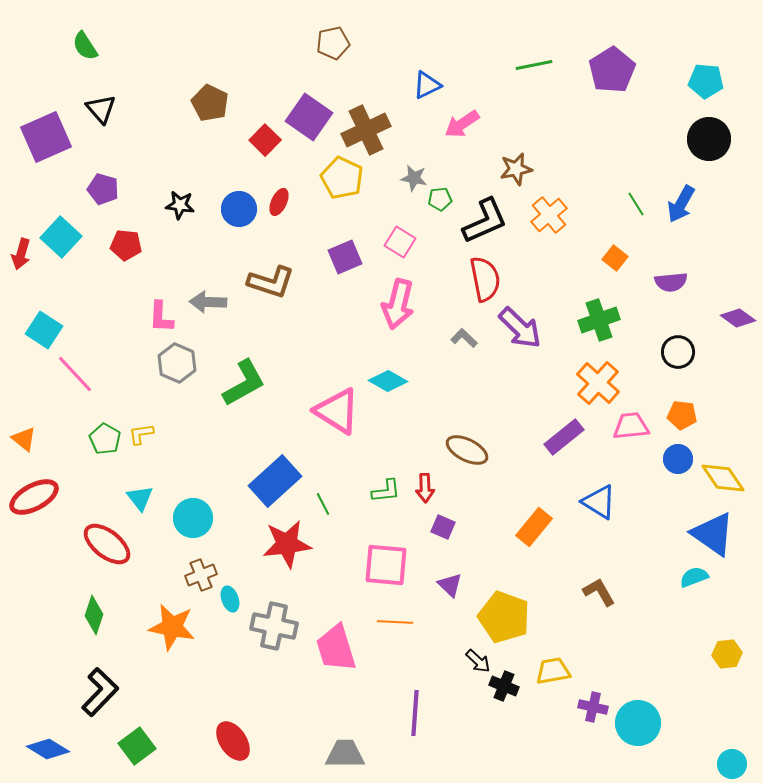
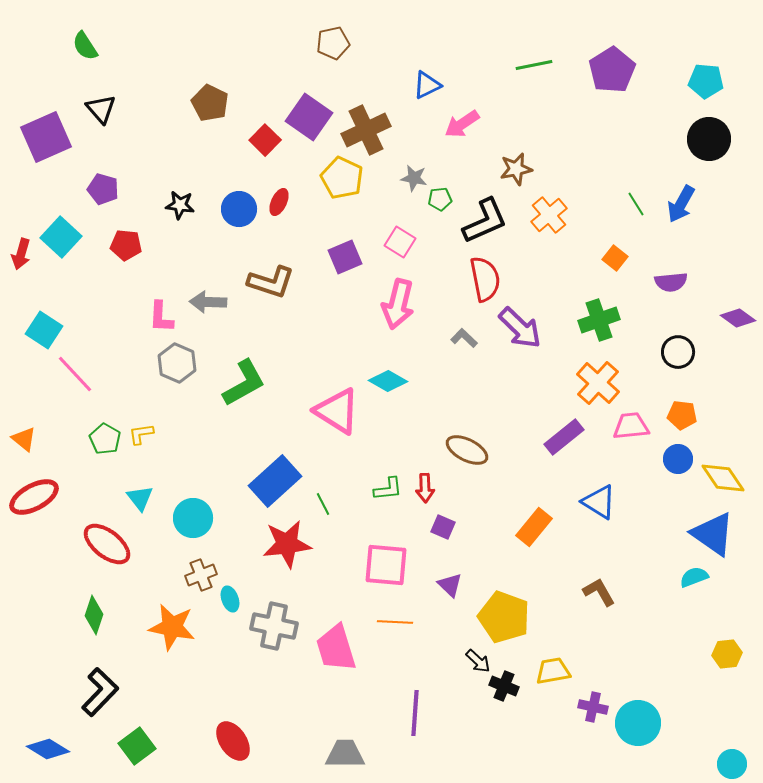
green L-shape at (386, 491): moved 2 px right, 2 px up
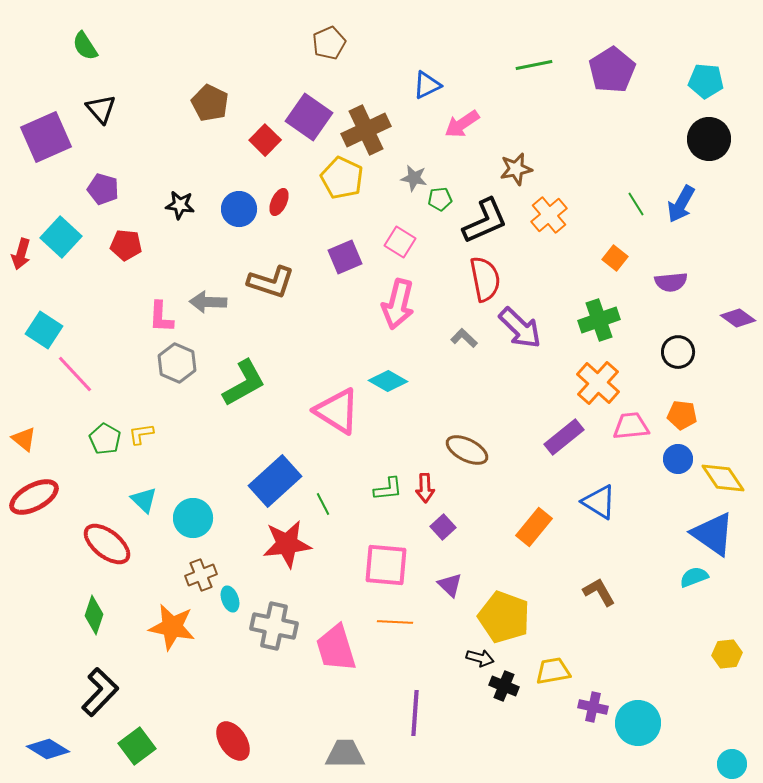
brown pentagon at (333, 43): moved 4 px left; rotated 12 degrees counterclockwise
cyan triangle at (140, 498): moved 4 px right, 2 px down; rotated 8 degrees counterclockwise
purple square at (443, 527): rotated 25 degrees clockwise
black arrow at (478, 661): moved 2 px right, 3 px up; rotated 28 degrees counterclockwise
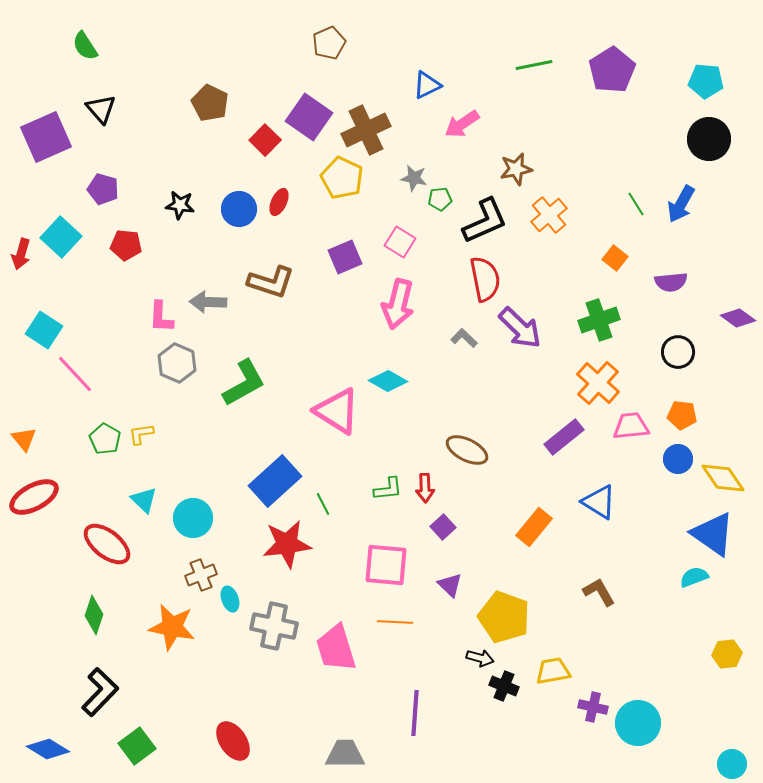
orange triangle at (24, 439): rotated 12 degrees clockwise
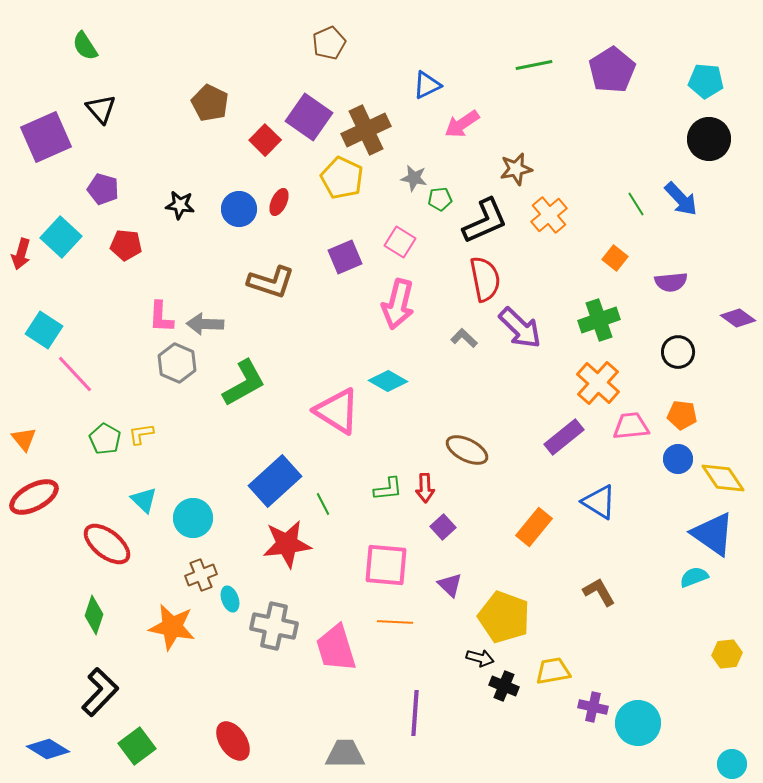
blue arrow at (681, 204): moved 5 px up; rotated 72 degrees counterclockwise
gray arrow at (208, 302): moved 3 px left, 22 px down
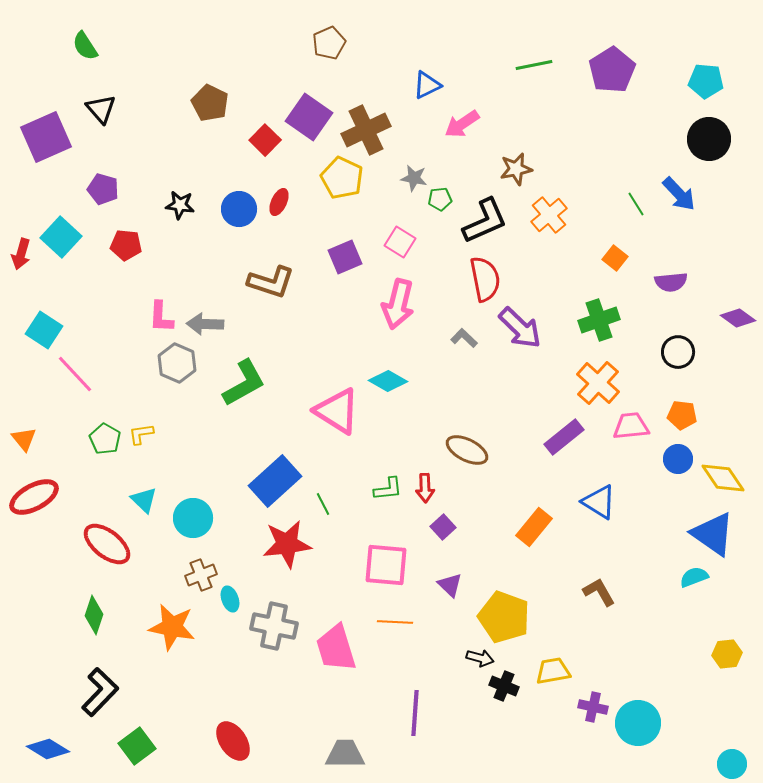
blue arrow at (681, 199): moved 2 px left, 5 px up
